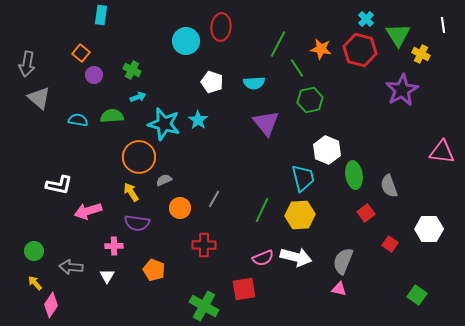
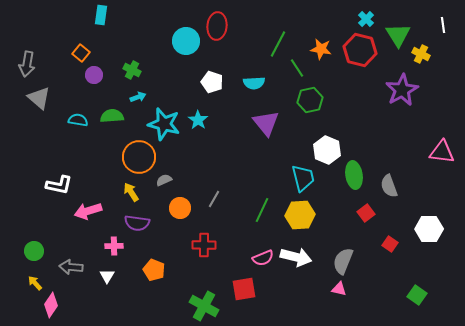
red ellipse at (221, 27): moved 4 px left, 1 px up
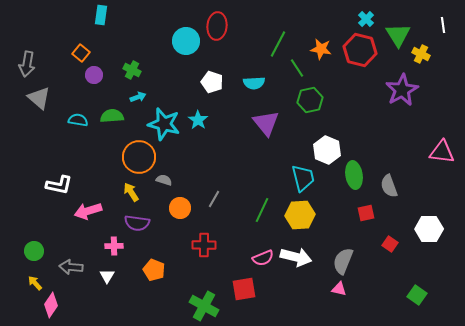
gray semicircle at (164, 180): rotated 42 degrees clockwise
red square at (366, 213): rotated 24 degrees clockwise
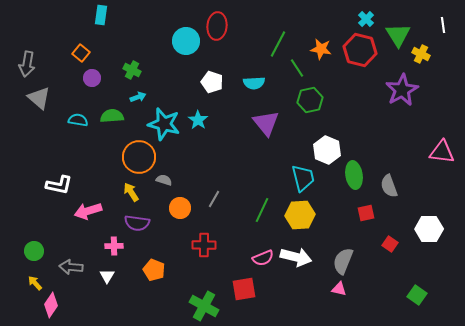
purple circle at (94, 75): moved 2 px left, 3 px down
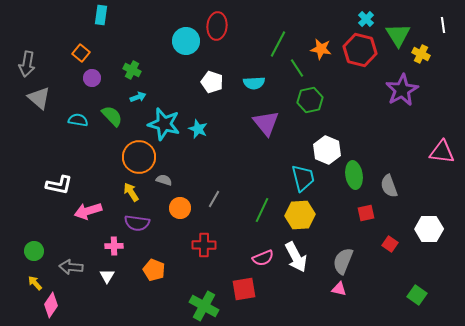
green semicircle at (112, 116): rotated 50 degrees clockwise
cyan star at (198, 120): moved 9 px down; rotated 12 degrees counterclockwise
white arrow at (296, 257): rotated 48 degrees clockwise
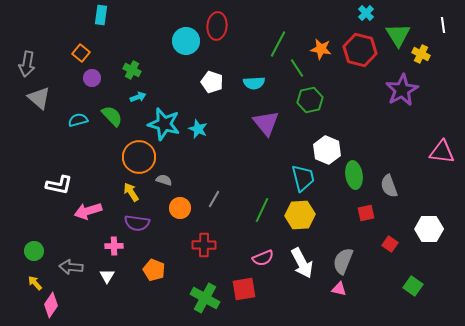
cyan cross at (366, 19): moved 6 px up
cyan semicircle at (78, 120): rotated 24 degrees counterclockwise
white arrow at (296, 257): moved 6 px right, 6 px down
green square at (417, 295): moved 4 px left, 9 px up
green cross at (204, 306): moved 1 px right, 8 px up
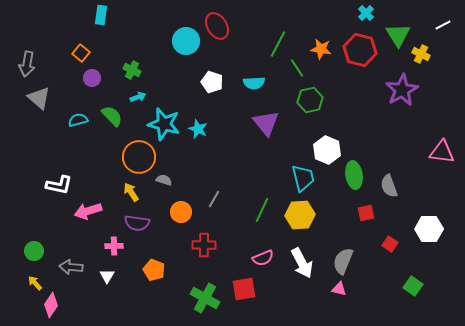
white line at (443, 25): rotated 70 degrees clockwise
red ellipse at (217, 26): rotated 36 degrees counterclockwise
orange circle at (180, 208): moved 1 px right, 4 px down
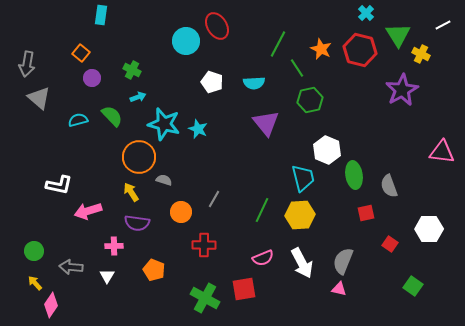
orange star at (321, 49): rotated 15 degrees clockwise
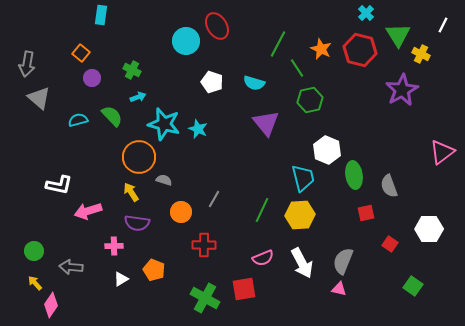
white line at (443, 25): rotated 35 degrees counterclockwise
cyan semicircle at (254, 83): rotated 20 degrees clockwise
pink triangle at (442, 152): rotated 44 degrees counterclockwise
white triangle at (107, 276): moved 14 px right, 3 px down; rotated 28 degrees clockwise
